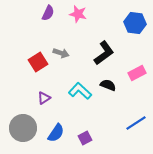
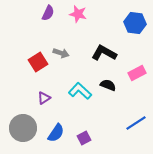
black L-shape: rotated 115 degrees counterclockwise
purple square: moved 1 px left
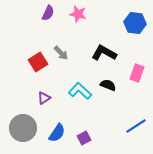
gray arrow: rotated 28 degrees clockwise
pink rectangle: rotated 42 degrees counterclockwise
blue line: moved 3 px down
blue semicircle: moved 1 px right
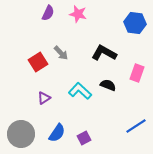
gray circle: moved 2 px left, 6 px down
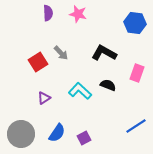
purple semicircle: rotated 28 degrees counterclockwise
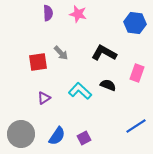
red square: rotated 24 degrees clockwise
blue semicircle: moved 3 px down
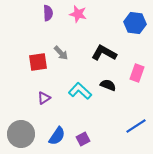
purple square: moved 1 px left, 1 px down
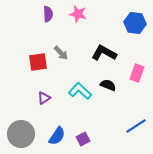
purple semicircle: moved 1 px down
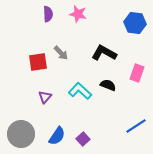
purple triangle: moved 1 px right, 1 px up; rotated 16 degrees counterclockwise
purple square: rotated 16 degrees counterclockwise
